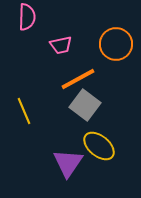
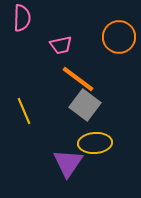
pink semicircle: moved 5 px left, 1 px down
orange circle: moved 3 px right, 7 px up
orange line: rotated 66 degrees clockwise
yellow ellipse: moved 4 px left, 3 px up; rotated 44 degrees counterclockwise
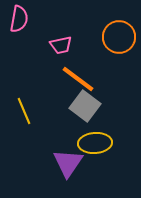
pink semicircle: moved 3 px left, 1 px down; rotated 8 degrees clockwise
gray square: moved 1 px down
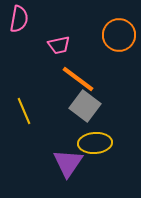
orange circle: moved 2 px up
pink trapezoid: moved 2 px left
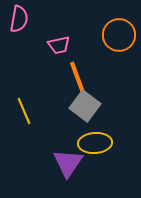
orange line: rotated 33 degrees clockwise
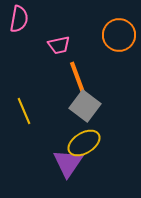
yellow ellipse: moved 11 px left; rotated 28 degrees counterclockwise
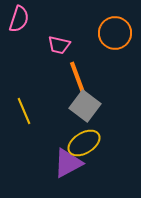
pink semicircle: rotated 8 degrees clockwise
orange circle: moved 4 px left, 2 px up
pink trapezoid: rotated 25 degrees clockwise
purple triangle: rotated 28 degrees clockwise
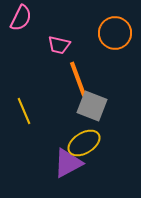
pink semicircle: moved 2 px right, 1 px up; rotated 8 degrees clockwise
gray square: moved 7 px right; rotated 16 degrees counterclockwise
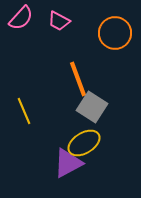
pink semicircle: rotated 16 degrees clockwise
pink trapezoid: moved 24 px up; rotated 15 degrees clockwise
gray square: moved 1 px down; rotated 12 degrees clockwise
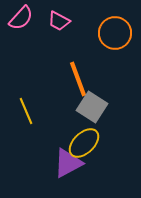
yellow line: moved 2 px right
yellow ellipse: rotated 12 degrees counterclockwise
